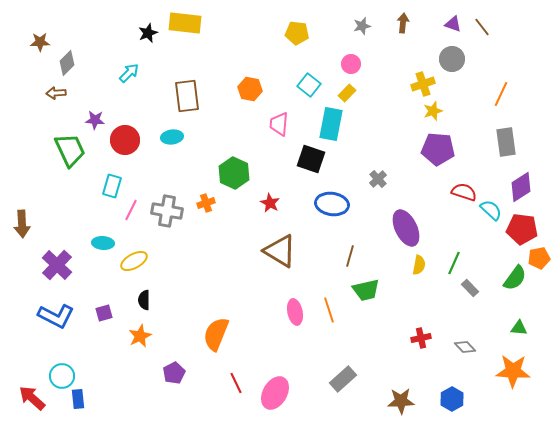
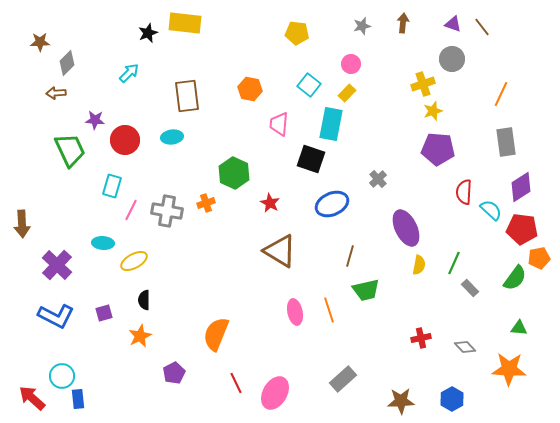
red semicircle at (464, 192): rotated 105 degrees counterclockwise
blue ellipse at (332, 204): rotated 32 degrees counterclockwise
orange star at (513, 371): moved 4 px left, 2 px up
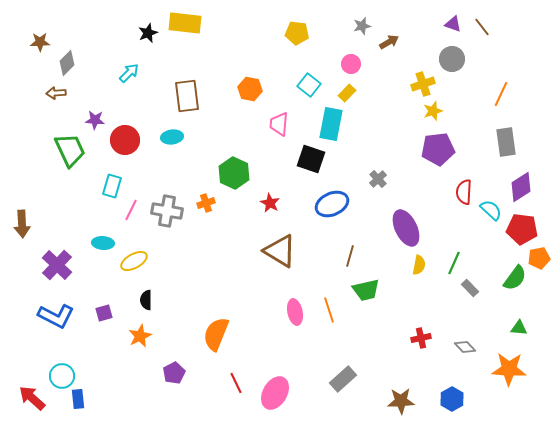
brown arrow at (403, 23): moved 14 px left, 19 px down; rotated 54 degrees clockwise
purple pentagon at (438, 149): rotated 12 degrees counterclockwise
black semicircle at (144, 300): moved 2 px right
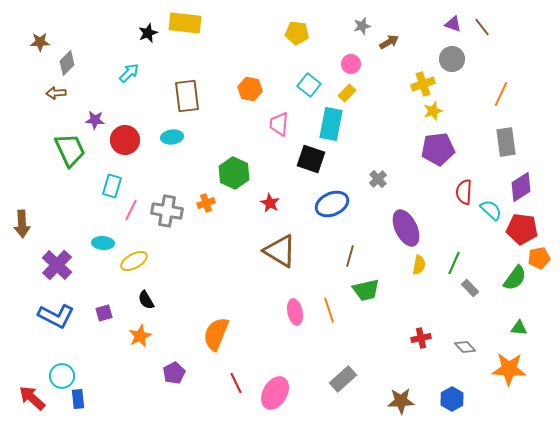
black semicircle at (146, 300): rotated 30 degrees counterclockwise
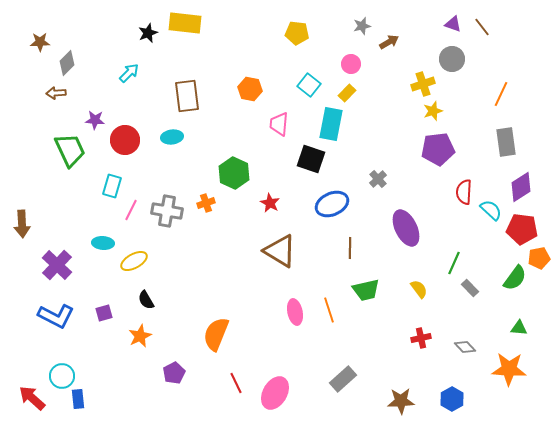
brown line at (350, 256): moved 8 px up; rotated 15 degrees counterclockwise
yellow semicircle at (419, 265): moved 24 px down; rotated 48 degrees counterclockwise
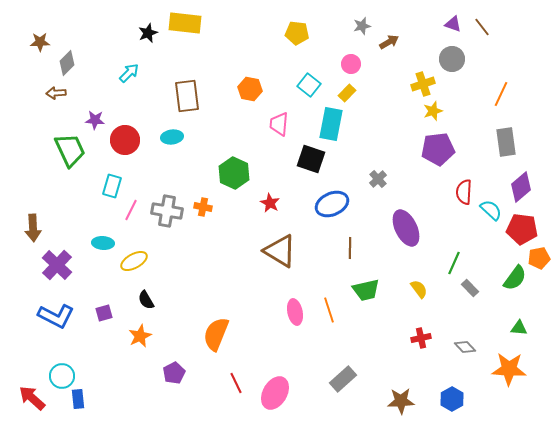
purple diamond at (521, 187): rotated 8 degrees counterclockwise
orange cross at (206, 203): moved 3 px left, 4 px down; rotated 30 degrees clockwise
brown arrow at (22, 224): moved 11 px right, 4 px down
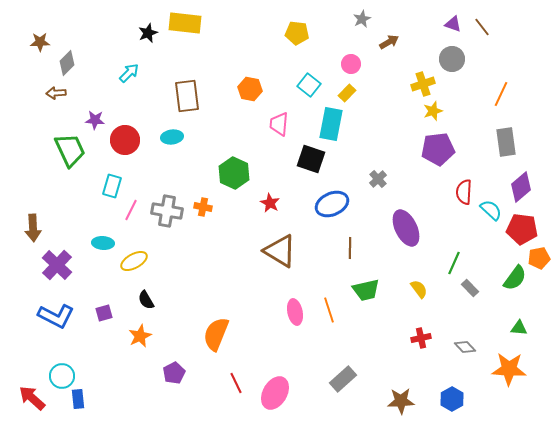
gray star at (362, 26): moved 7 px up; rotated 12 degrees counterclockwise
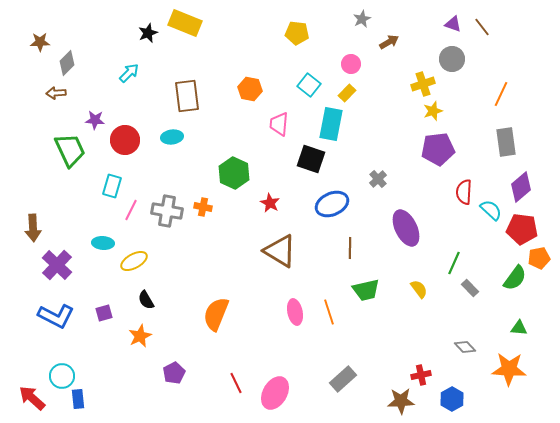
yellow rectangle at (185, 23): rotated 16 degrees clockwise
orange line at (329, 310): moved 2 px down
orange semicircle at (216, 334): moved 20 px up
red cross at (421, 338): moved 37 px down
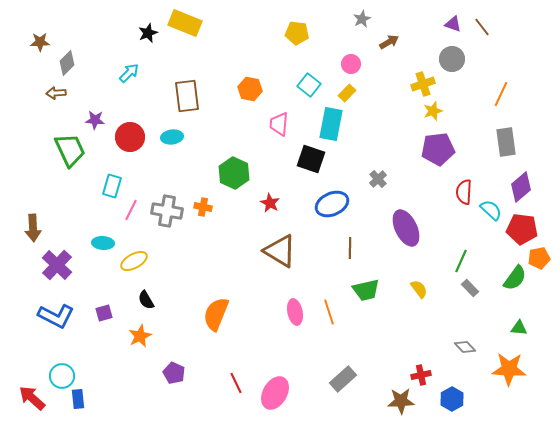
red circle at (125, 140): moved 5 px right, 3 px up
green line at (454, 263): moved 7 px right, 2 px up
purple pentagon at (174, 373): rotated 20 degrees counterclockwise
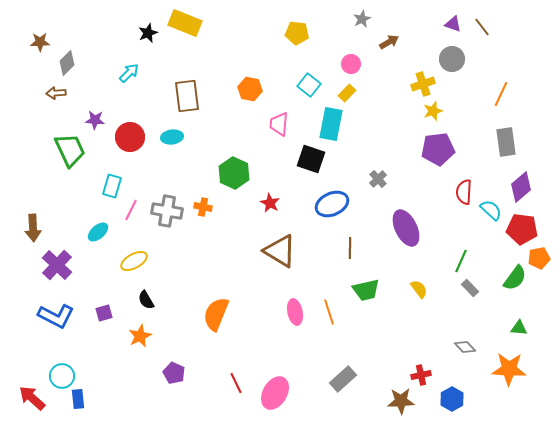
cyan ellipse at (103, 243): moved 5 px left, 11 px up; rotated 45 degrees counterclockwise
